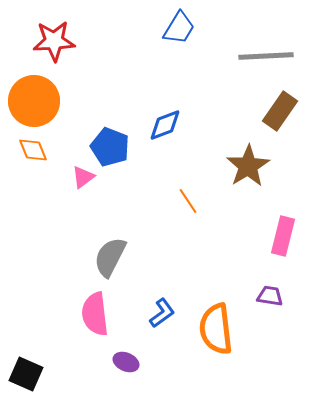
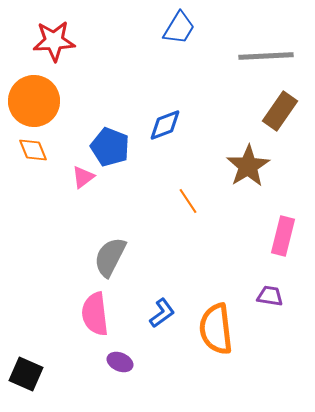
purple ellipse: moved 6 px left
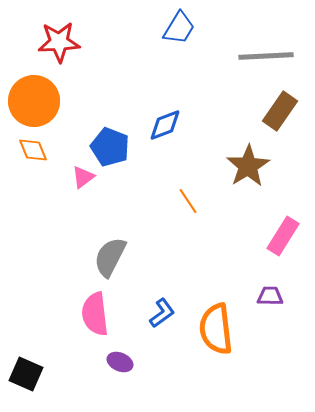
red star: moved 5 px right, 1 px down
pink rectangle: rotated 18 degrees clockwise
purple trapezoid: rotated 8 degrees counterclockwise
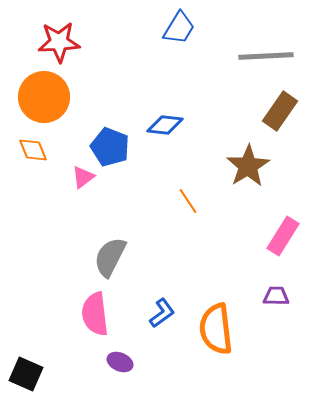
orange circle: moved 10 px right, 4 px up
blue diamond: rotated 27 degrees clockwise
purple trapezoid: moved 6 px right
